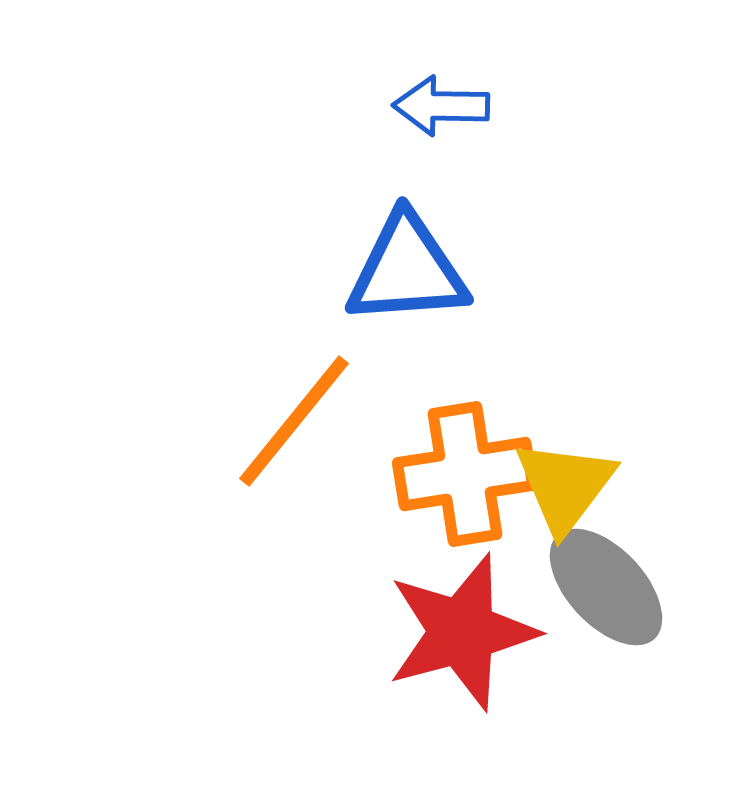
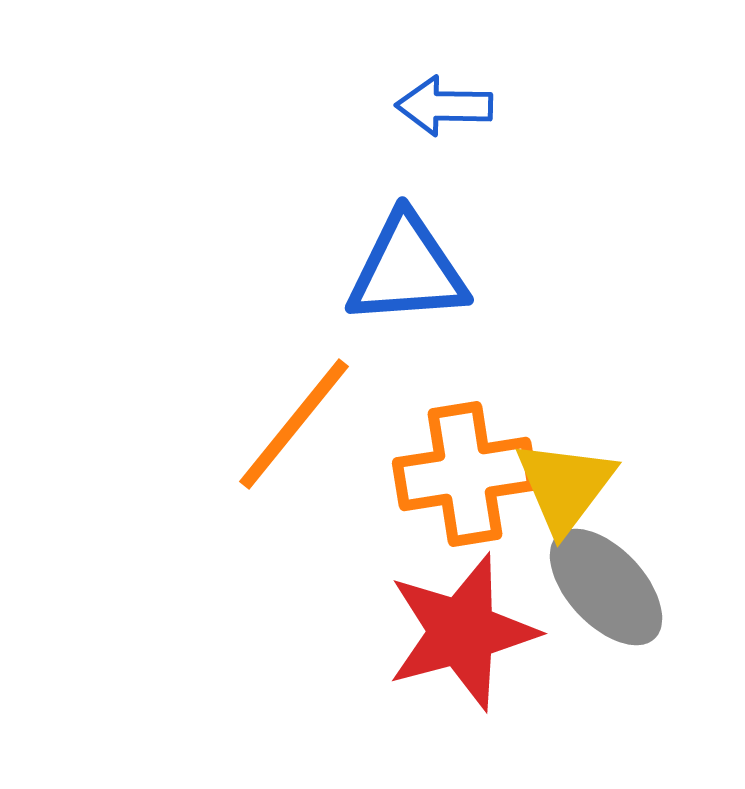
blue arrow: moved 3 px right
orange line: moved 3 px down
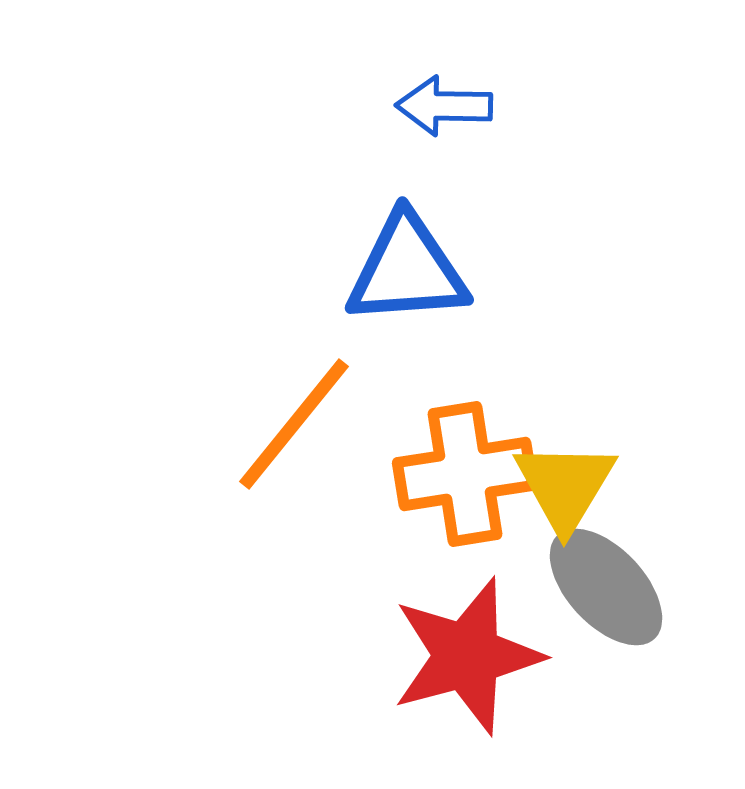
yellow triangle: rotated 6 degrees counterclockwise
red star: moved 5 px right, 24 px down
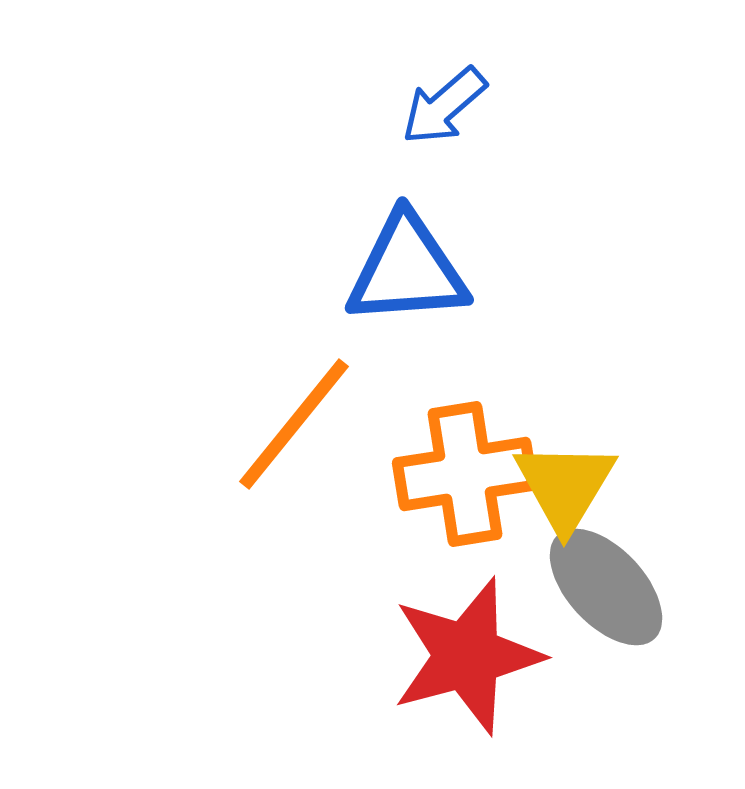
blue arrow: rotated 42 degrees counterclockwise
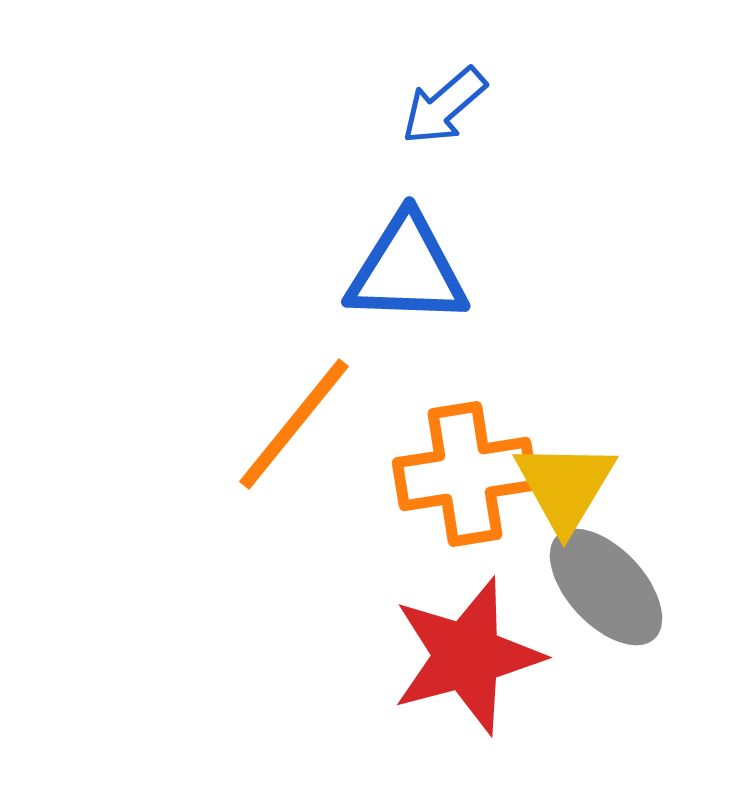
blue triangle: rotated 6 degrees clockwise
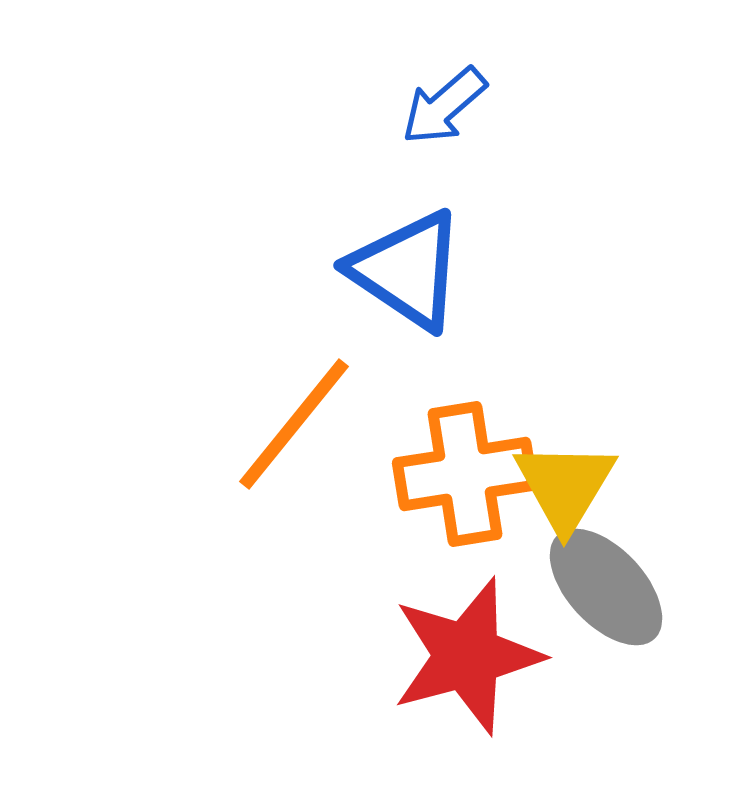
blue triangle: rotated 32 degrees clockwise
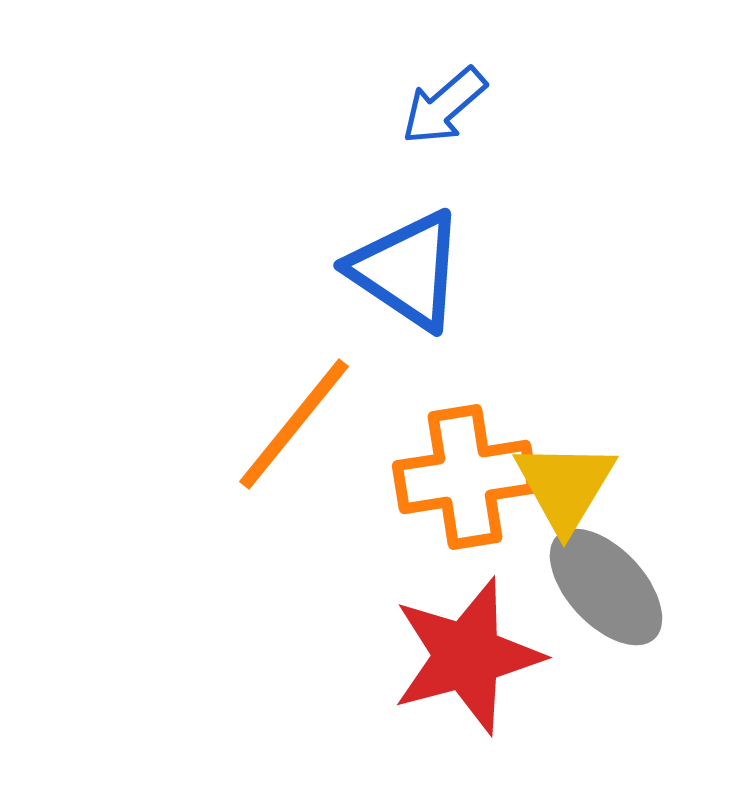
orange cross: moved 3 px down
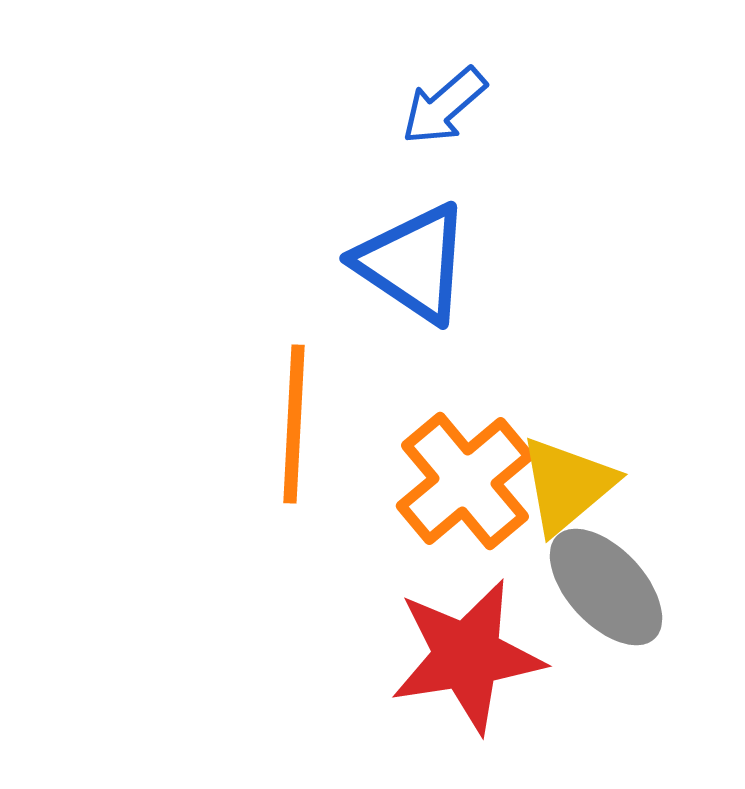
blue triangle: moved 6 px right, 7 px up
orange line: rotated 36 degrees counterclockwise
orange cross: moved 4 px down; rotated 31 degrees counterclockwise
yellow triangle: moved 2 px right, 1 px up; rotated 19 degrees clockwise
red star: rotated 6 degrees clockwise
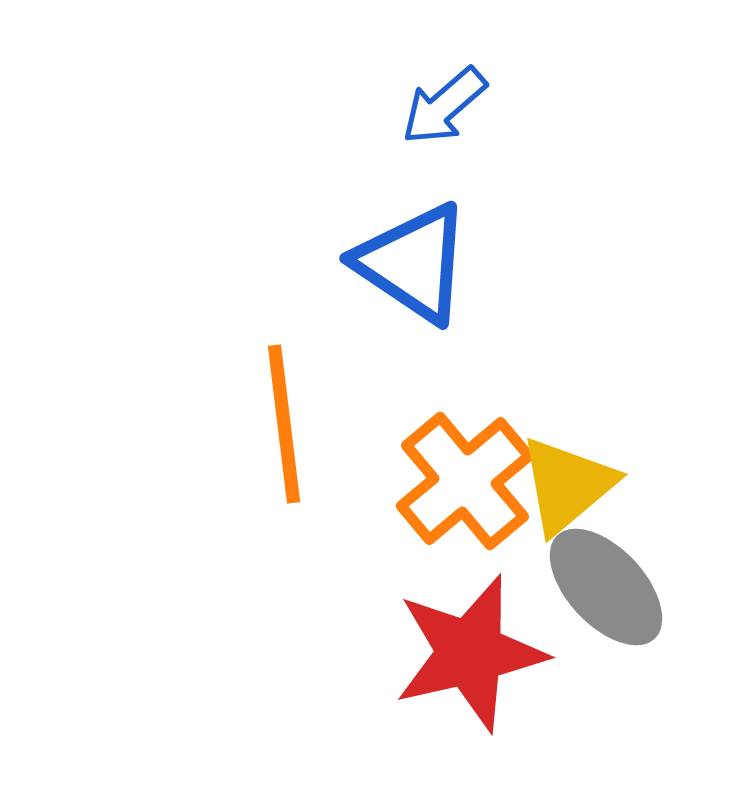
orange line: moved 10 px left; rotated 10 degrees counterclockwise
red star: moved 3 px right, 3 px up; rotated 4 degrees counterclockwise
